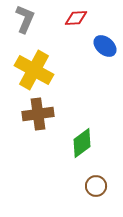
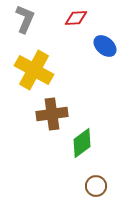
brown cross: moved 14 px right
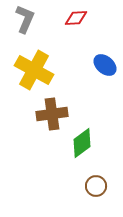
blue ellipse: moved 19 px down
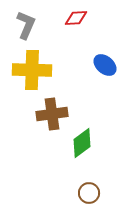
gray L-shape: moved 1 px right, 6 px down
yellow cross: moved 2 px left; rotated 27 degrees counterclockwise
brown circle: moved 7 px left, 7 px down
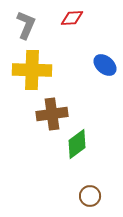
red diamond: moved 4 px left
green diamond: moved 5 px left, 1 px down
brown circle: moved 1 px right, 3 px down
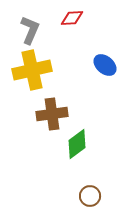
gray L-shape: moved 4 px right, 5 px down
yellow cross: rotated 15 degrees counterclockwise
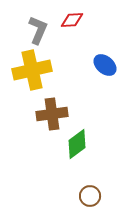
red diamond: moved 2 px down
gray L-shape: moved 8 px right
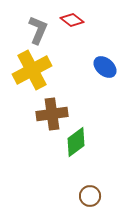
red diamond: rotated 40 degrees clockwise
blue ellipse: moved 2 px down
yellow cross: rotated 15 degrees counterclockwise
green diamond: moved 1 px left, 2 px up
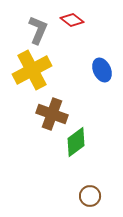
blue ellipse: moved 3 px left, 3 px down; rotated 25 degrees clockwise
brown cross: rotated 28 degrees clockwise
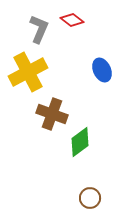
gray L-shape: moved 1 px right, 1 px up
yellow cross: moved 4 px left, 2 px down
green diamond: moved 4 px right
brown circle: moved 2 px down
